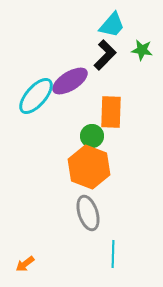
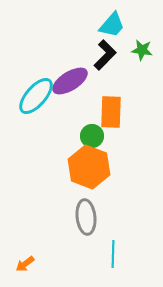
gray ellipse: moved 2 px left, 4 px down; rotated 12 degrees clockwise
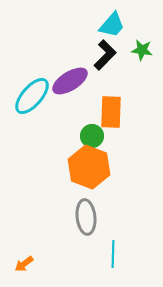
cyan ellipse: moved 4 px left
orange arrow: moved 1 px left
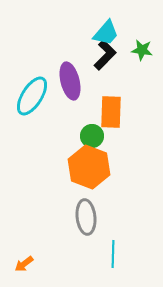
cyan trapezoid: moved 6 px left, 8 px down
purple ellipse: rotated 72 degrees counterclockwise
cyan ellipse: rotated 9 degrees counterclockwise
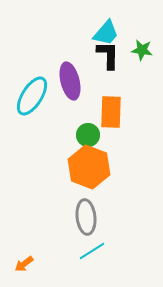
black L-shape: moved 3 px right; rotated 44 degrees counterclockwise
green circle: moved 4 px left, 1 px up
cyan line: moved 21 px left, 3 px up; rotated 56 degrees clockwise
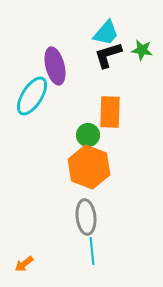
black L-shape: rotated 108 degrees counterclockwise
purple ellipse: moved 15 px left, 15 px up
orange rectangle: moved 1 px left
cyan line: rotated 64 degrees counterclockwise
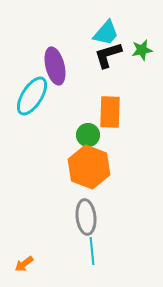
green star: rotated 20 degrees counterclockwise
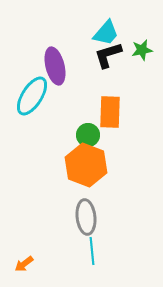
orange hexagon: moved 3 px left, 2 px up
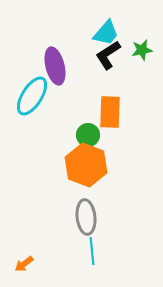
black L-shape: rotated 16 degrees counterclockwise
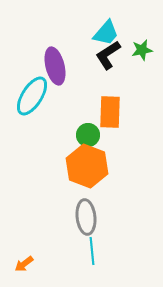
orange hexagon: moved 1 px right, 1 px down
